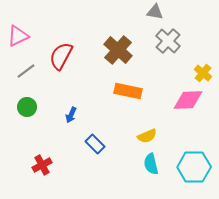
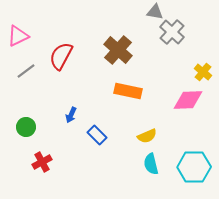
gray cross: moved 4 px right, 9 px up
yellow cross: moved 1 px up
green circle: moved 1 px left, 20 px down
blue rectangle: moved 2 px right, 9 px up
red cross: moved 3 px up
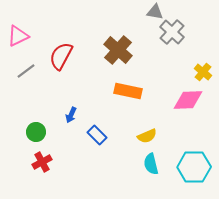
green circle: moved 10 px right, 5 px down
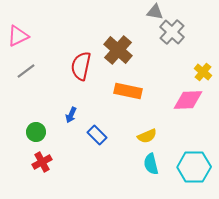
red semicircle: moved 20 px right, 10 px down; rotated 16 degrees counterclockwise
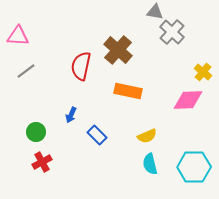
pink triangle: rotated 30 degrees clockwise
cyan semicircle: moved 1 px left
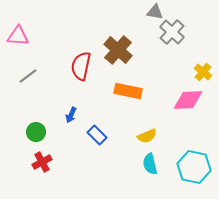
gray line: moved 2 px right, 5 px down
cyan hexagon: rotated 12 degrees clockwise
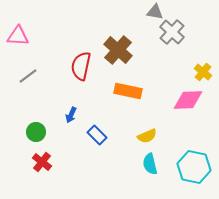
red cross: rotated 24 degrees counterclockwise
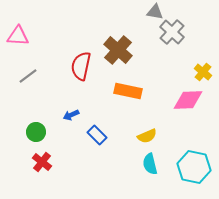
blue arrow: rotated 42 degrees clockwise
